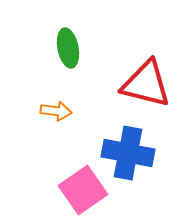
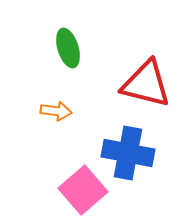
green ellipse: rotated 6 degrees counterclockwise
pink square: rotated 6 degrees counterclockwise
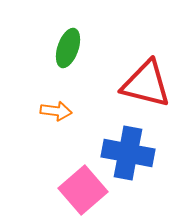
green ellipse: rotated 36 degrees clockwise
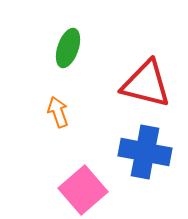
orange arrow: moved 2 px right, 1 px down; rotated 116 degrees counterclockwise
blue cross: moved 17 px right, 1 px up
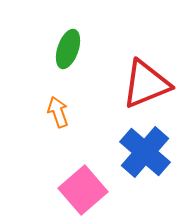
green ellipse: moved 1 px down
red triangle: rotated 36 degrees counterclockwise
blue cross: rotated 30 degrees clockwise
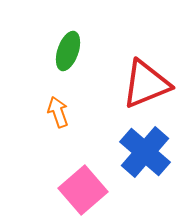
green ellipse: moved 2 px down
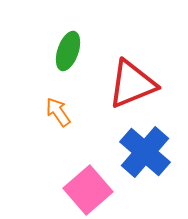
red triangle: moved 14 px left
orange arrow: rotated 16 degrees counterclockwise
pink square: moved 5 px right
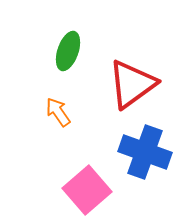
red triangle: rotated 14 degrees counterclockwise
blue cross: rotated 21 degrees counterclockwise
pink square: moved 1 px left
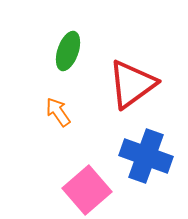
blue cross: moved 1 px right, 4 px down
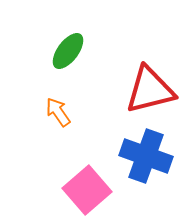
green ellipse: rotated 18 degrees clockwise
red triangle: moved 18 px right, 6 px down; rotated 22 degrees clockwise
